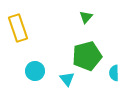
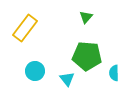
yellow rectangle: moved 7 px right; rotated 56 degrees clockwise
green pentagon: rotated 20 degrees clockwise
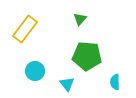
green triangle: moved 6 px left, 2 px down
yellow rectangle: moved 1 px down
cyan semicircle: moved 1 px right, 9 px down
cyan triangle: moved 5 px down
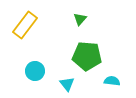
yellow rectangle: moved 4 px up
cyan semicircle: moved 3 px left, 1 px up; rotated 98 degrees clockwise
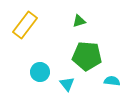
green triangle: moved 1 px left, 2 px down; rotated 32 degrees clockwise
cyan circle: moved 5 px right, 1 px down
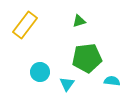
green pentagon: moved 2 px down; rotated 12 degrees counterclockwise
cyan triangle: rotated 14 degrees clockwise
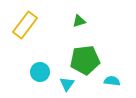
green pentagon: moved 2 px left, 2 px down
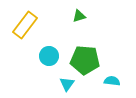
green triangle: moved 5 px up
green pentagon: rotated 12 degrees clockwise
cyan circle: moved 9 px right, 16 px up
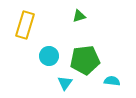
yellow rectangle: rotated 20 degrees counterclockwise
green pentagon: rotated 12 degrees counterclockwise
cyan triangle: moved 2 px left, 1 px up
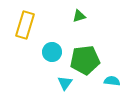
cyan circle: moved 3 px right, 4 px up
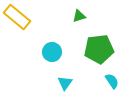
yellow rectangle: moved 8 px left, 8 px up; rotated 68 degrees counterclockwise
green pentagon: moved 14 px right, 11 px up
cyan semicircle: rotated 49 degrees clockwise
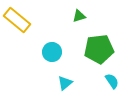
yellow rectangle: moved 3 px down
cyan triangle: rotated 14 degrees clockwise
